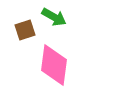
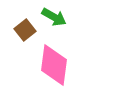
brown square: rotated 20 degrees counterclockwise
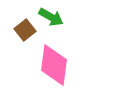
green arrow: moved 3 px left
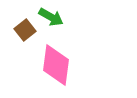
pink diamond: moved 2 px right
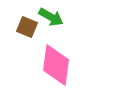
brown square: moved 2 px right, 3 px up; rotated 30 degrees counterclockwise
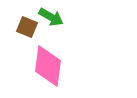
pink diamond: moved 8 px left, 1 px down
